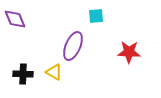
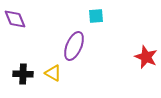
purple ellipse: moved 1 px right
red star: moved 17 px right, 5 px down; rotated 20 degrees clockwise
yellow triangle: moved 1 px left, 1 px down
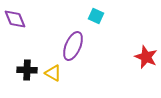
cyan square: rotated 28 degrees clockwise
purple ellipse: moved 1 px left
black cross: moved 4 px right, 4 px up
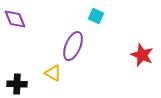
red star: moved 4 px left, 2 px up
black cross: moved 10 px left, 14 px down
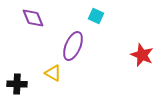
purple diamond: moved 18 px right, 1 px up
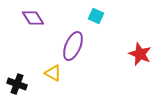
purple diamond: rotated 10 degrees counterclockwise
red star: moved 2 px left, 1 px up
black cross: rotated 18 degrees clockwise
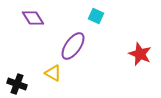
purple ellipse: rotated 12 degrees clockwise
